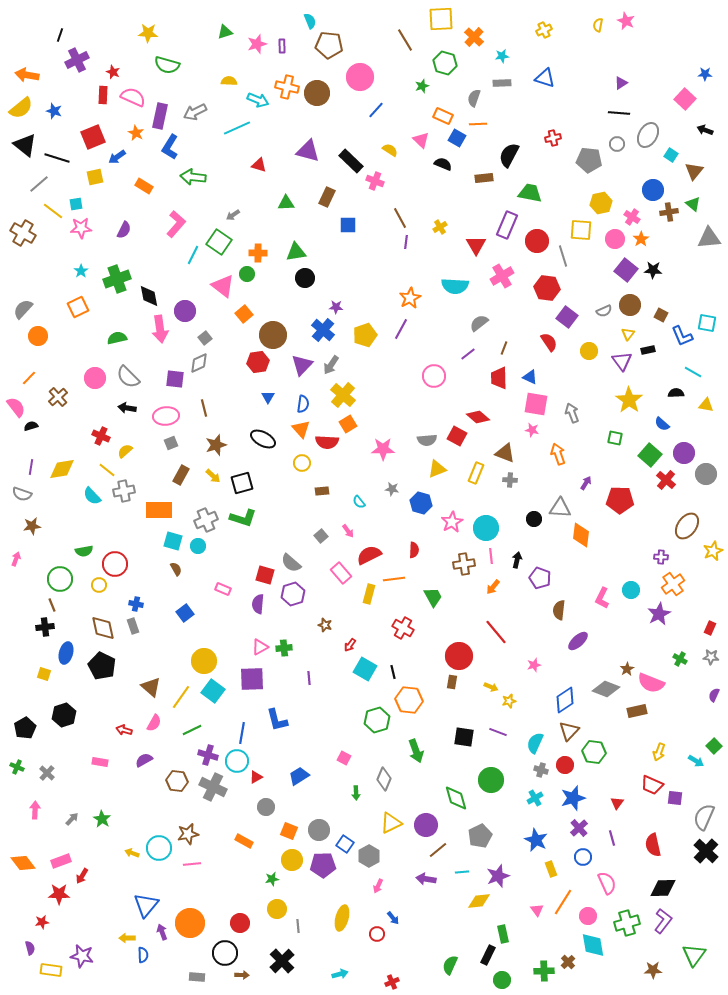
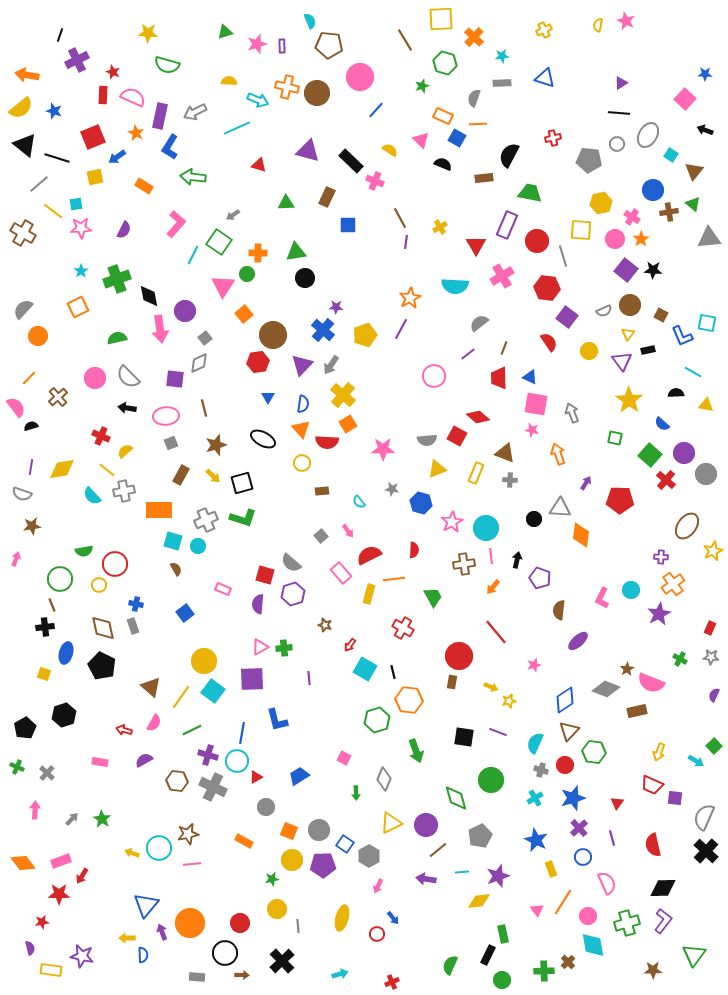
pink triangle at (223, 286): rotated 25 degrees clockwise
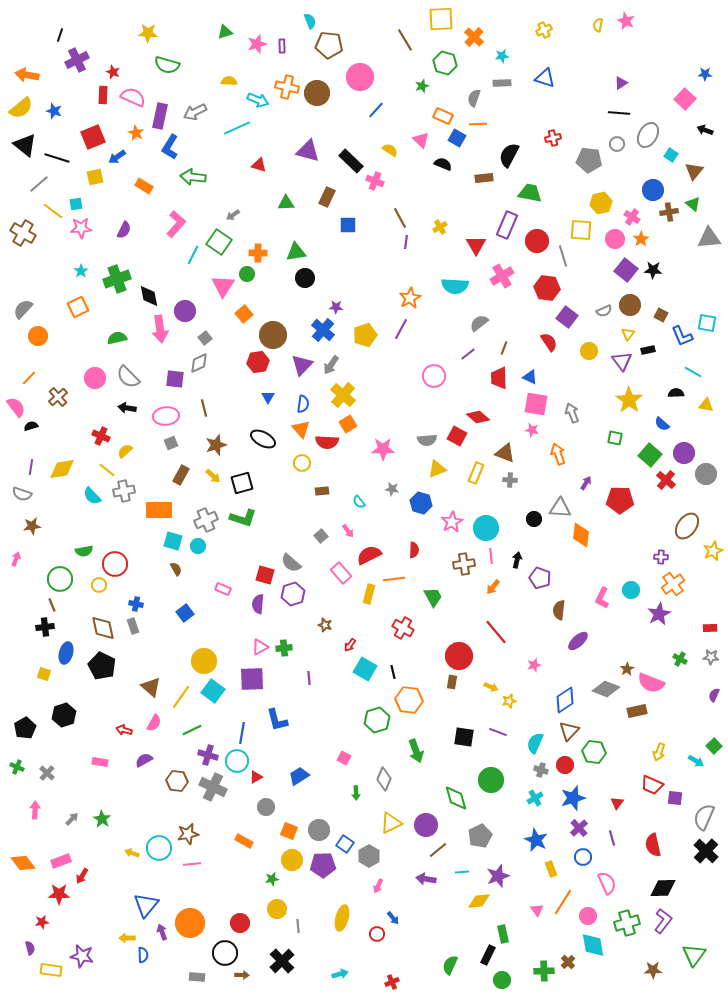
red rectangle at (710, 628): rotated 64 degrees clockwise
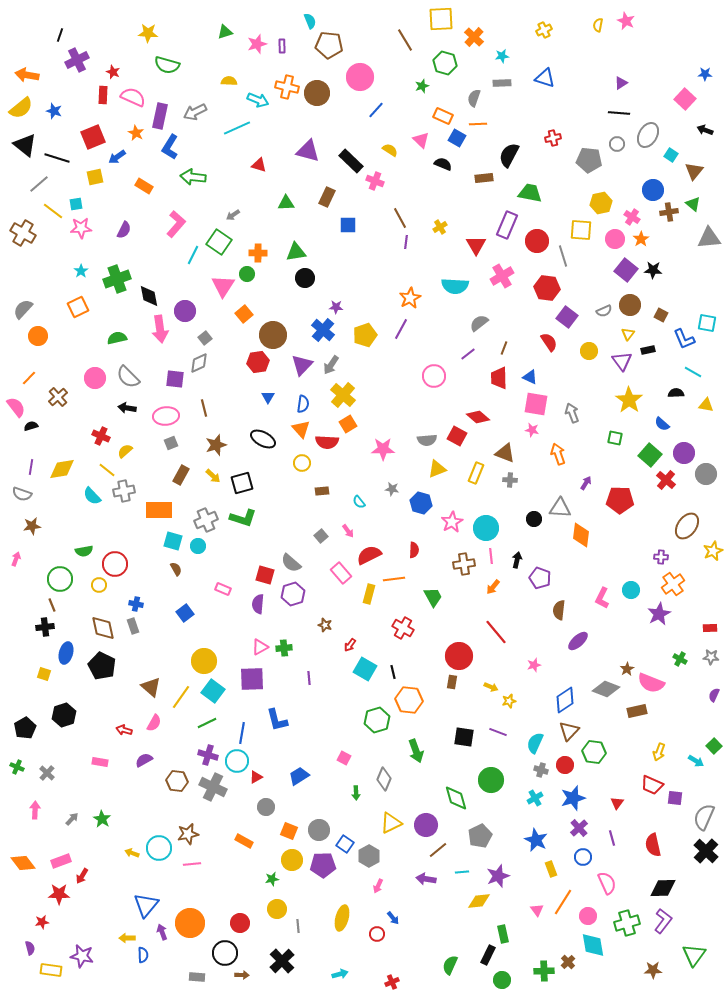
blue L-shape at (682, 336): moved 2 px right, 3 px down
green line at (192, 730): moved 15 px right, 7 px up
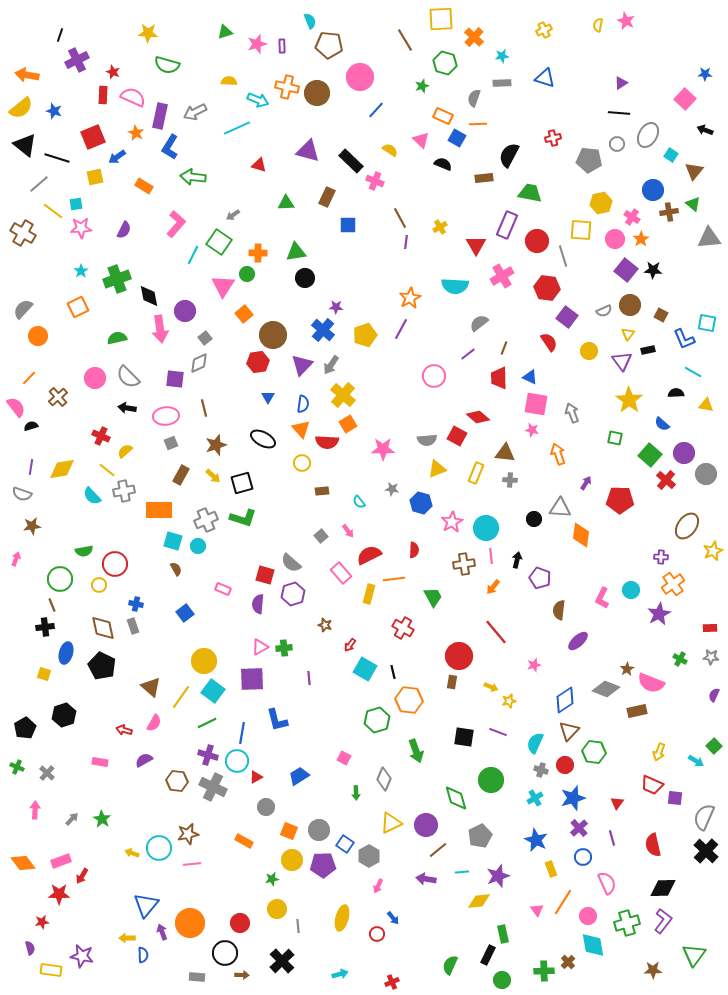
brown triangle at (505, 453): rotated 15 degrees counterclockwise
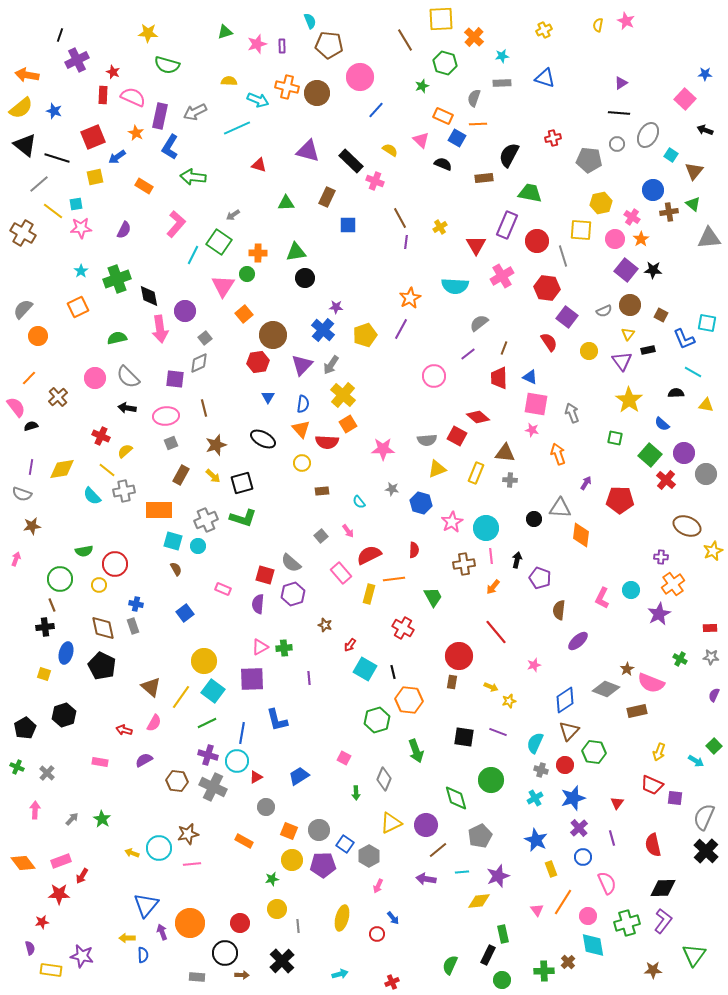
brown ellipse at (687, 526): rotated 76 degrees clockwise
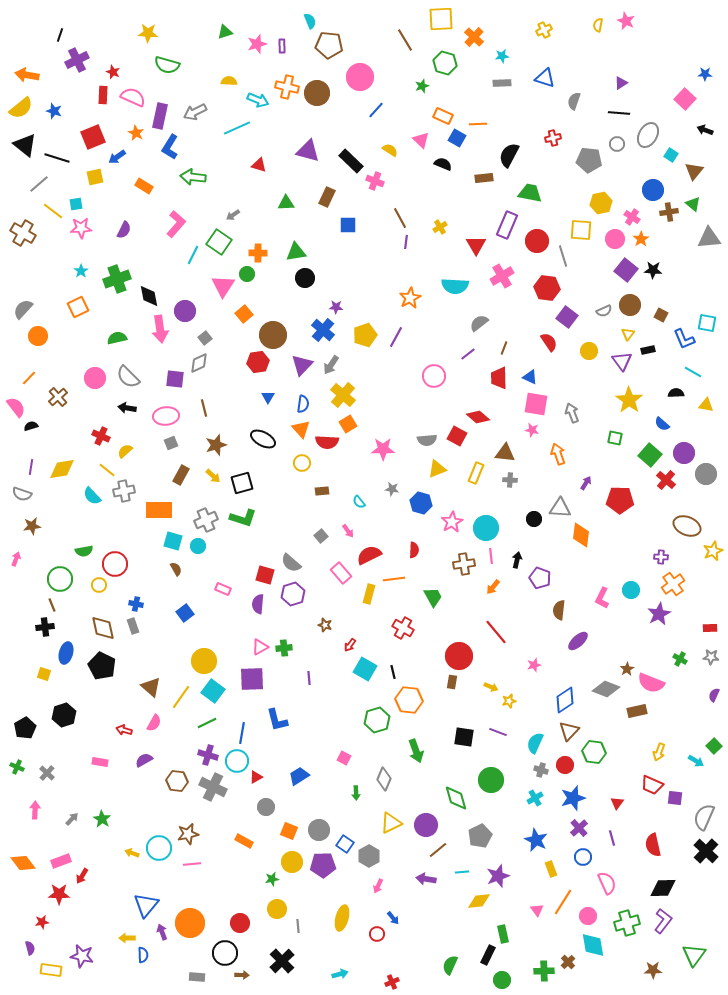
gray semicircle at (474, 98): moved 100 px right, 3 px down
purple line at (401, 329): moved 5 px left, 8 px down
yellow circle at (292, 860): moved 2 px down
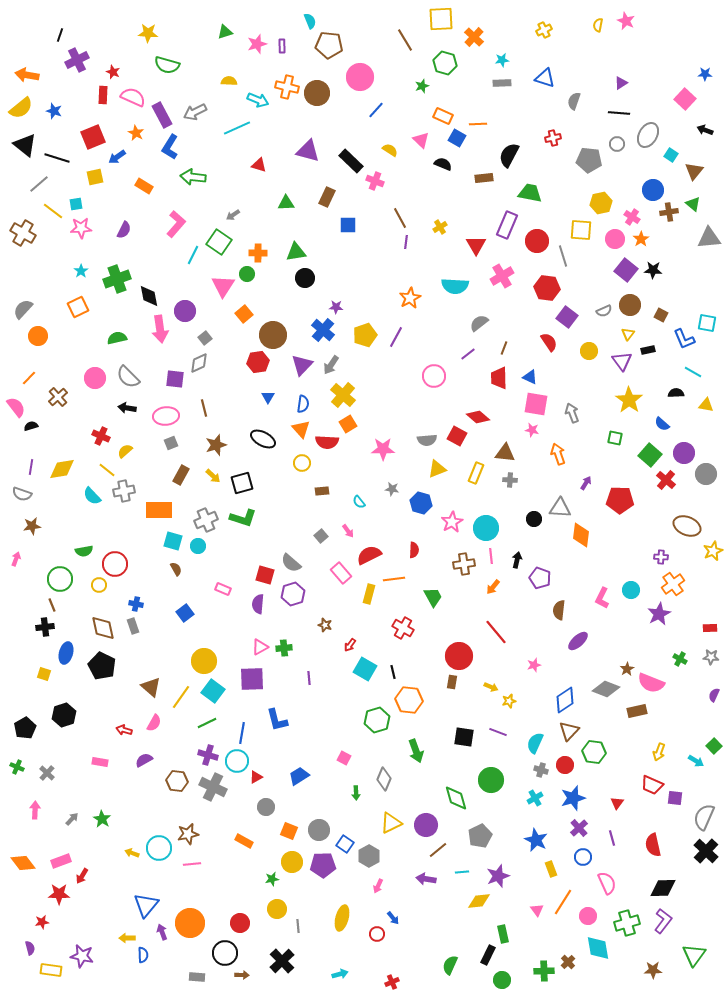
cyan star at (502, 56): moved 4 px down
purple rectangle at (160, 116): moved 2 px right, 1 px up; rotated 40 degrees counterclockwise
cyan diamond at (593, 945): moved 5 px right, 3 px down
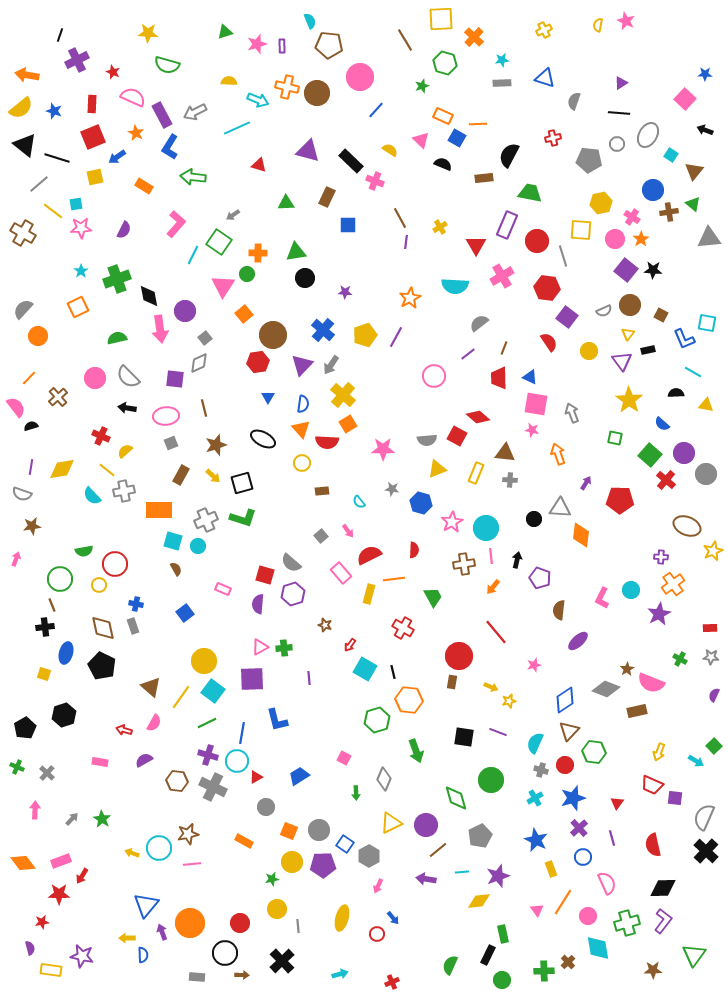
red rectangle at (103, 95): moved 11 px left, 9 px down
purple star at (336, 307): moved 9 px right, 15 px up
